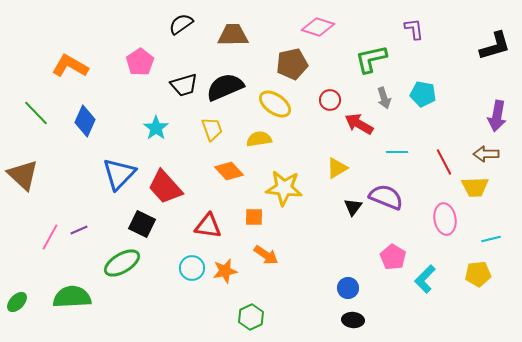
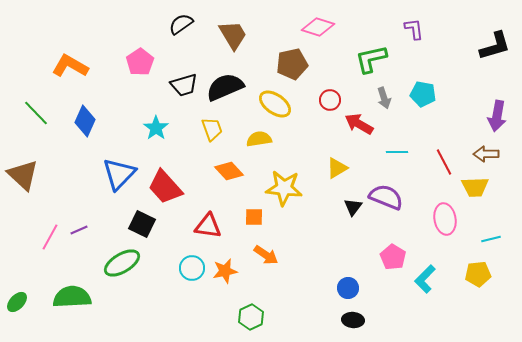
brown trapezoid at (233, 35): rotated 60 degrees clockwise
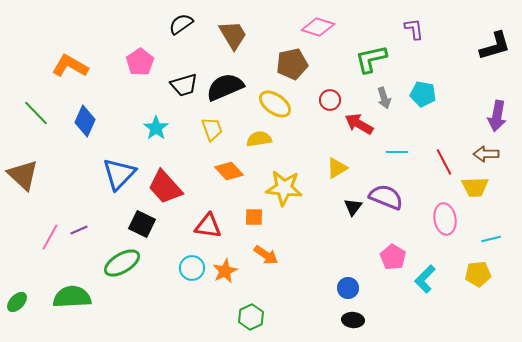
orange star at (225, 271): rotated 15 degrees counterclockwise
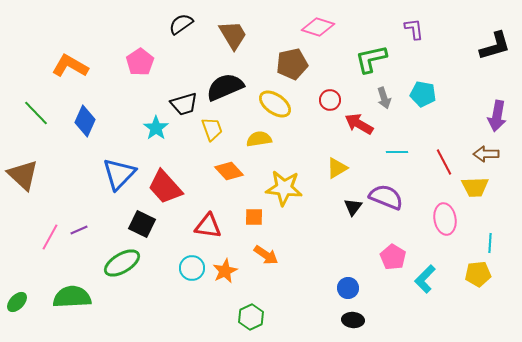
black trapezoid at (184, 85): moved 19 px down
cyan line at (491, 239): moved 1 px left, 4 px down; rotated 72 degrees counterclockwise
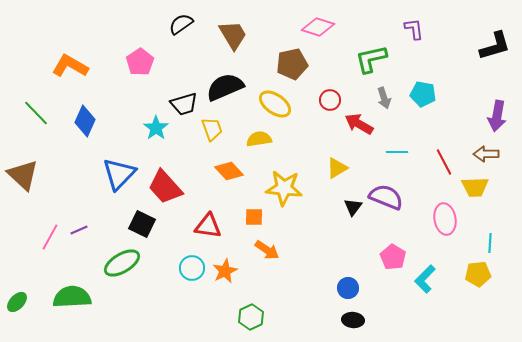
orange arrow at (266, 255): moved 1 px right, 5 px up
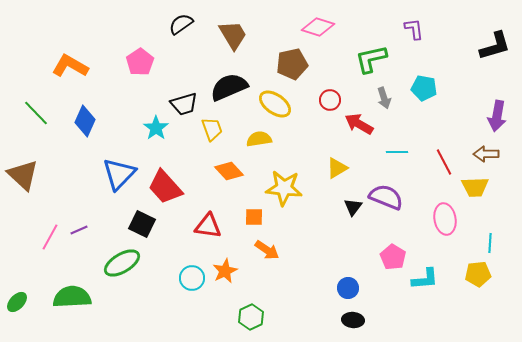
black semicircle at (225, 87): moved 4 px right
cyan pentagon at (423, 94): moved 1 px right, 6 px up
cyan circle at (192, 268): moved 10 px down
cyan L-shape at (425, 279): rotated 140 degrees counterclockwise
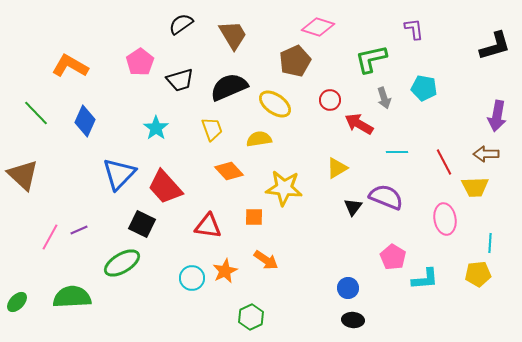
brown pentagon at (292, 64): moved 3 px right, 3 px up; rotated 12 degrees counterclockwise
black trapezoid at (184, 104): moved 4 px left, 24 px up
orange arrow at (267, 250): moved 1 px left, 10 px down
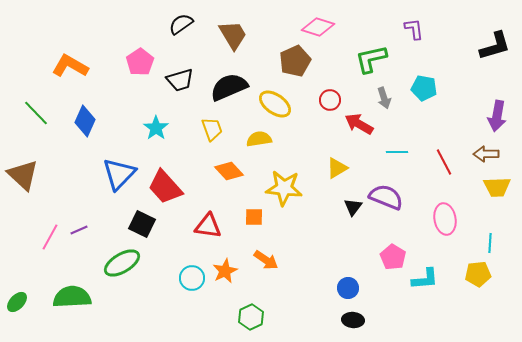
yellow trapezoid at (475, 187): moved 22 px right
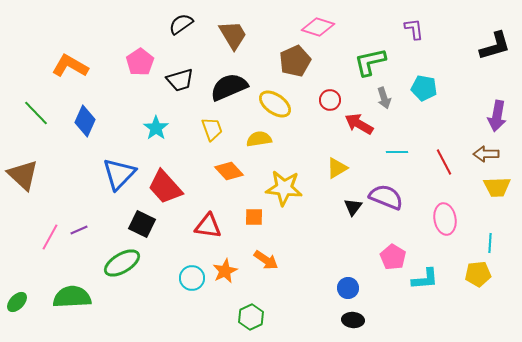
green L-shape at (371, 59): moved 1 px left, 3 px down
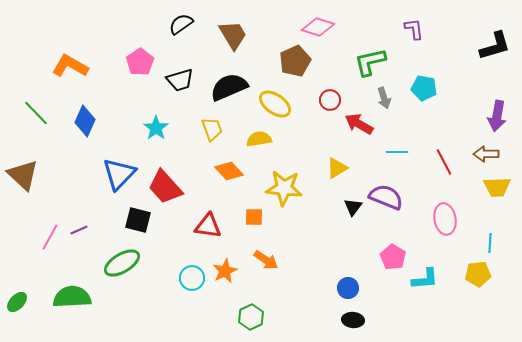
black square at (142, 224): moved 4 px left, 4 px up; rotated 12 degrees counterclockwise
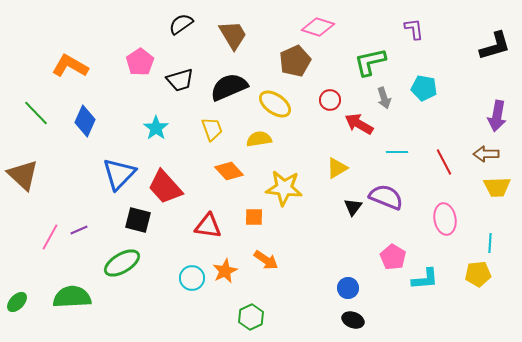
black ellipse at (353, 320): rotated 15 degrees clockwise
